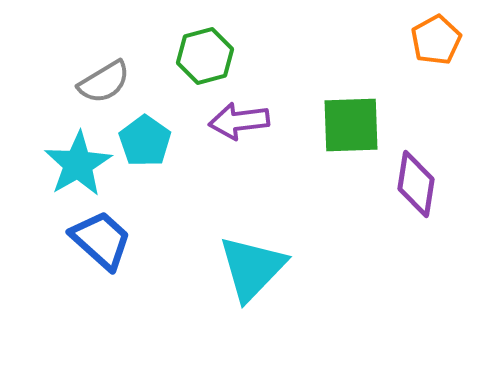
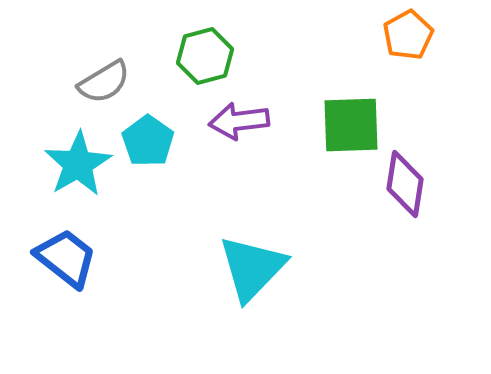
orange pentagon: moved 28 px left, 5 px up
cyan pentagon: moved 3 px right
purple diamond: moved 11 px left
blue trapezoid: moved 35 px left, 18 px down; rotated 4 degrees counterclockwise
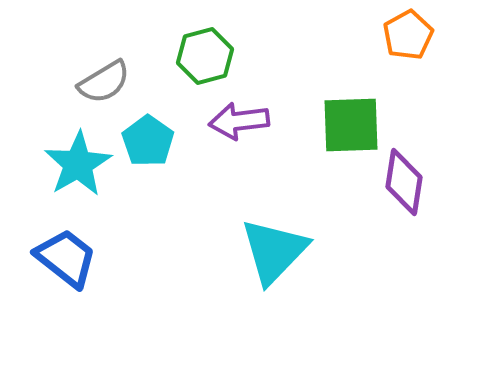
purple diamond: moved 1 px left, 2 px up
cyan triangle: moved 22 px right, 17 px up
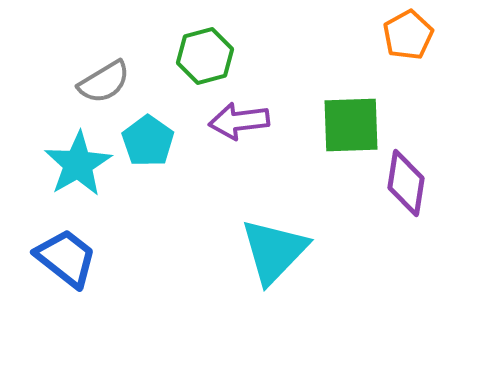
purple diamond: moved 2 px right, 1 px down
